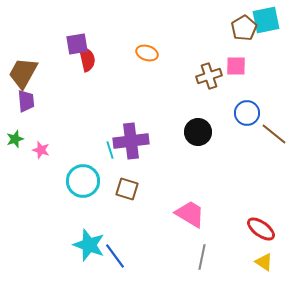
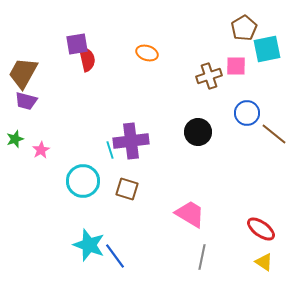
cyan square: moved 1 px right, 29 px down
purple trapezoid: rotated 110 degrees clockwise
pink star: rotated 24 degrees clockwise
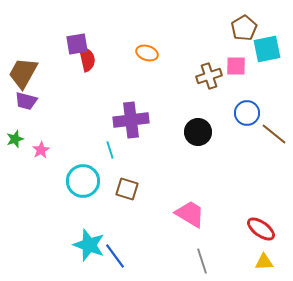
purple cross: moved 21 px up
gray line: moved 4 px down; rotated 30 degrees counterclockwise
yellow triangle: rotated 36 degrees counterclockwise
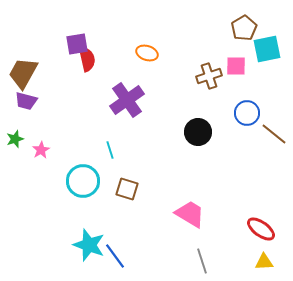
purple cross: moved 4 px left, 20 px up; rotated 28 degrees counterclockwise
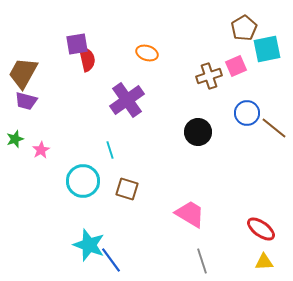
pink square: rotated 25 degrees counterclockwise
brown line: moved 6 px up
blue line: moved 4 px left, 4 px down
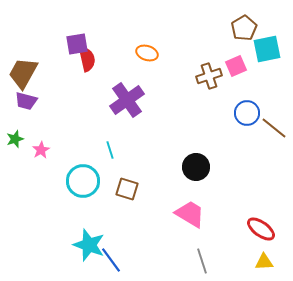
black circle: moved 2 px left, 35 px down
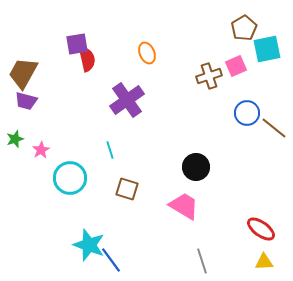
orange ellipse: rotated 50 degrees clockwise
cyan circle: moved 13 px left, 3 px up
pink trapezoid: moved 6 px left, 8 px up
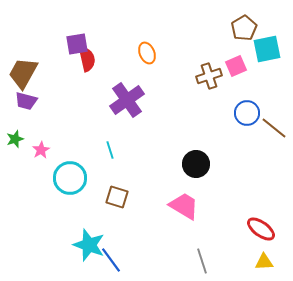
black circle: moved 3 px up
brown square: moved 10 px left, 8 px down
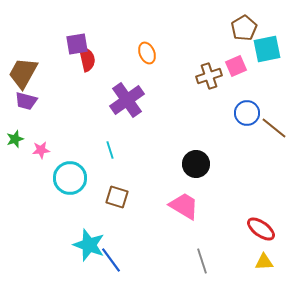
pink star: rotated 24 degrees clockwise
